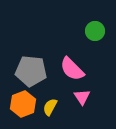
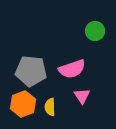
pink semicircle: rotated 64 degrees counterclockwise
pink triangle: moved 1 px up
yellow semicircle: rotated 30 degrees counterclockwise
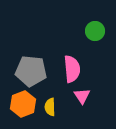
pink semicircle: rotated 76 degrees counterclockwise
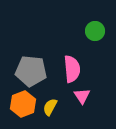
yellow semicircle: rotated 30 degrees clockwise
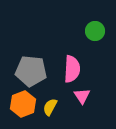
pink semicircle: rotated 8 degrees clockwise
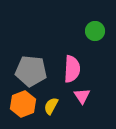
yellow semicircle: moved 1 px right, 1 px up
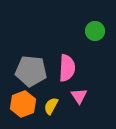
pink semicircle: moved 5 px left, 1 px up
pink triangle: moved 3 px left
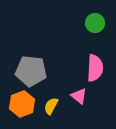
green circle: moved 8 px up
pink semicircle: moved 28 px right
pink triangle: rotated 18 degrees counterclockwise
orange hexagon: moved 1 px left
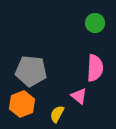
yellow semicircle: moved 6 px right, 8 px down
